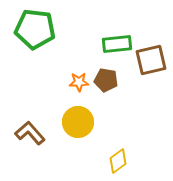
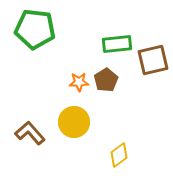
brown square: moved 2 px right
brown pentagon: rotated 30 degrees clockwise
yellow circle: moved 4 px left
yellow diamond: moved 1 px right, 6 px up
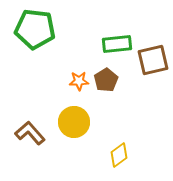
orange star: moved 1 px up
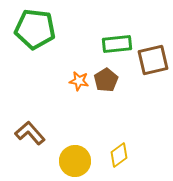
orange star: rotated 12 degrees clockwise
yellow circle: moved 1 px right, 39 px down
